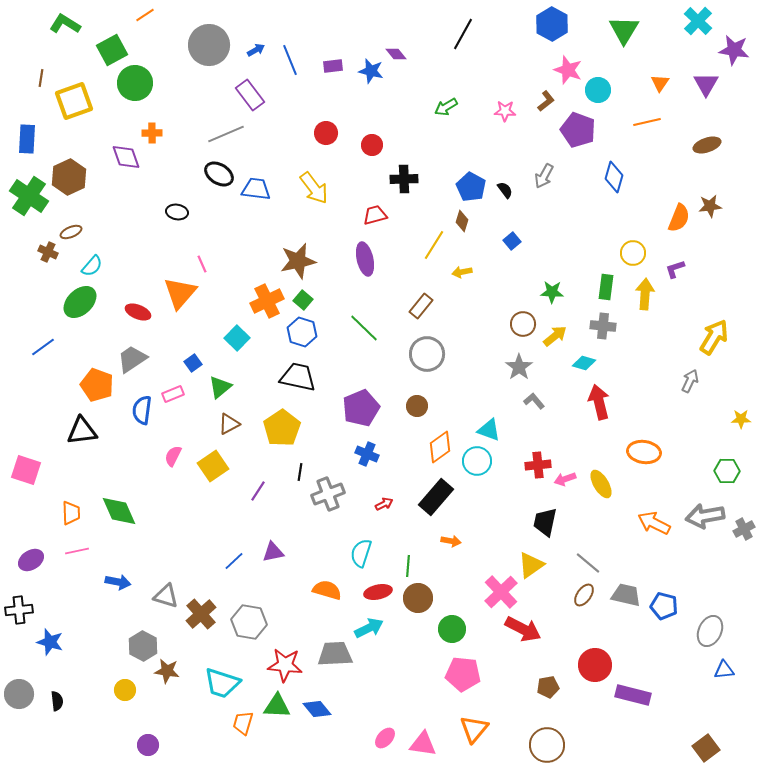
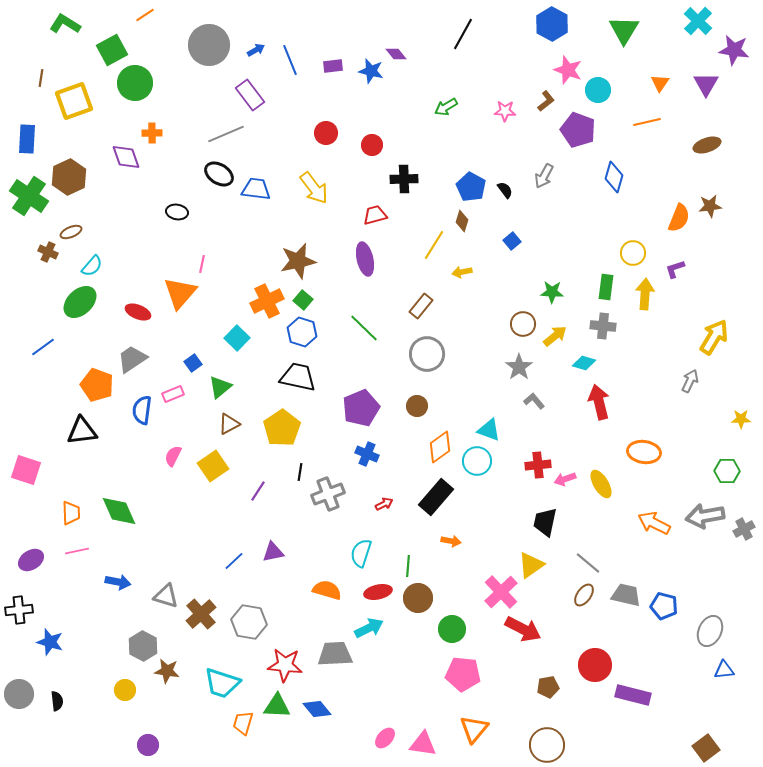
pink line at (202, 264): rotated 36 degrees clockwise
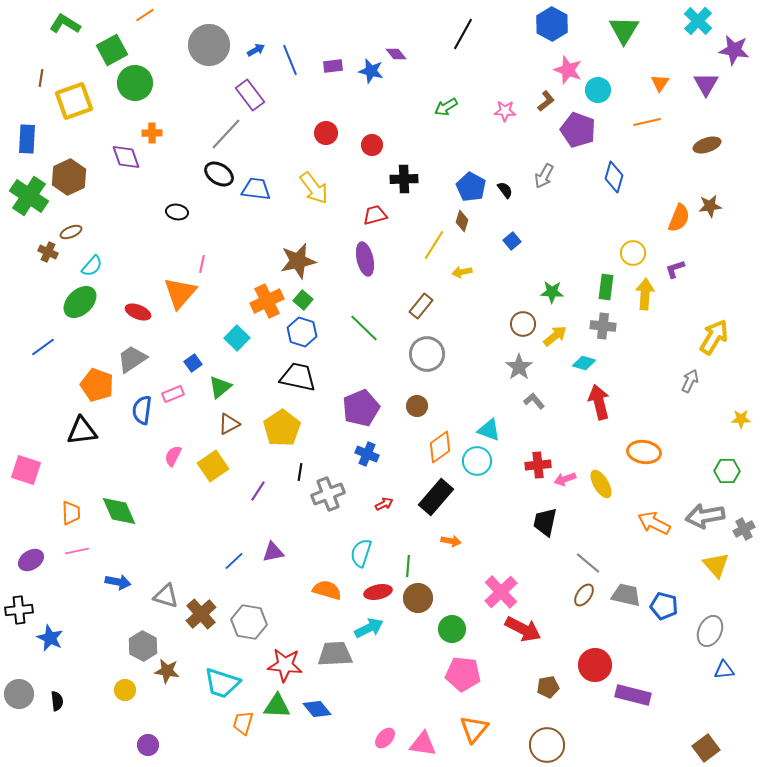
gray line at (226, 134): rotated 24 degrees counterclockwise
yellow triangle at (531, 565): moved 185 px right; rotated 36 degrees counterclockwise
blue star at (50, 642): moved 4 px up; rotated 8 degrees clockwise
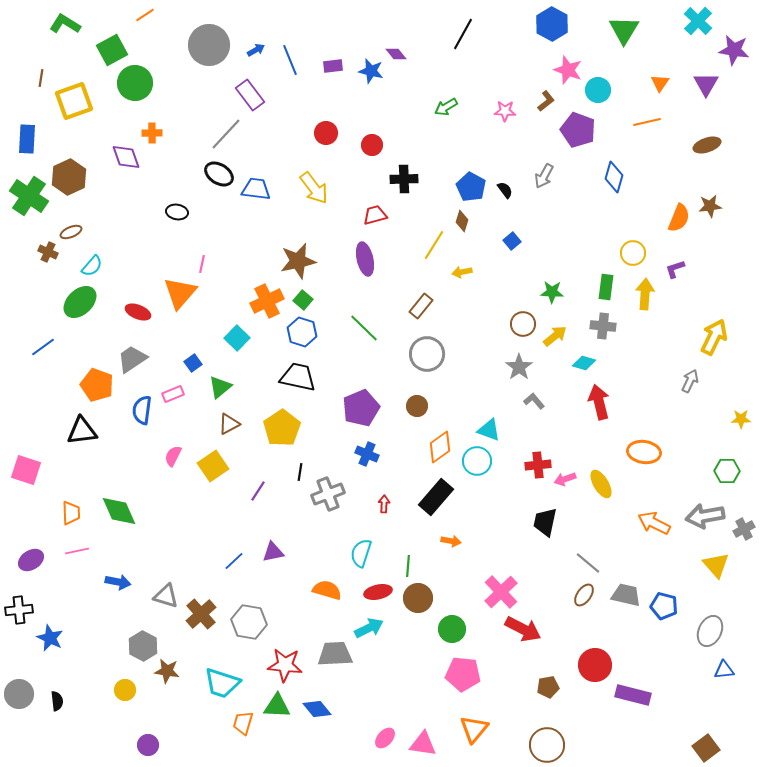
yellow arrow at (714, 337): rotated 6 degrees counterclockwise
red arrow at (384, 504): rotated 60 degrees counterclockwise
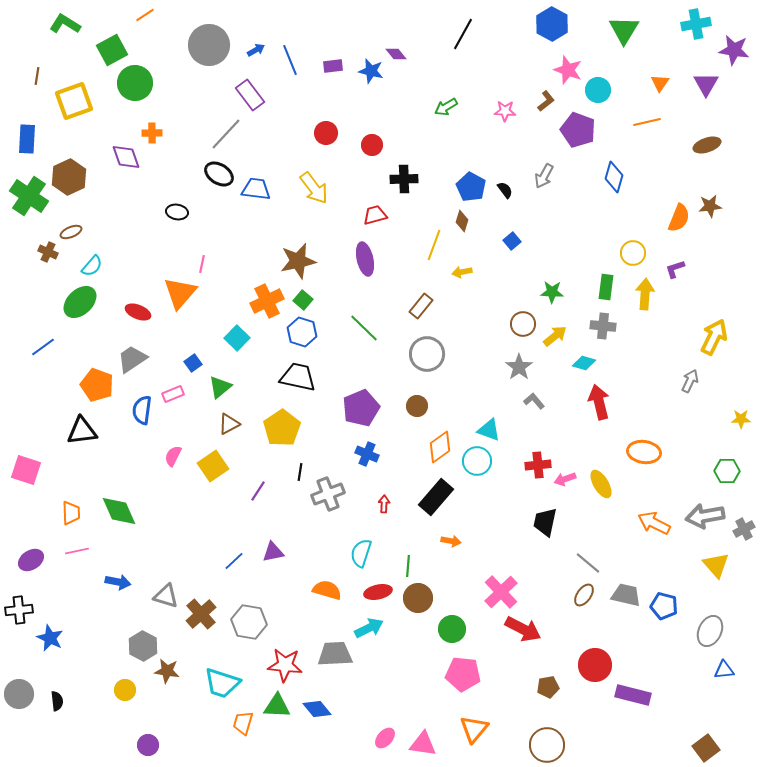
cyan cross at (698, 21): moved 2 px left, 3 px down; rotated 36 degrees clockwise
brown line at (41, 78): moved 4 px left, 2 px up
yellow line at (434, 245): rotated 12 degrees counterclockwise
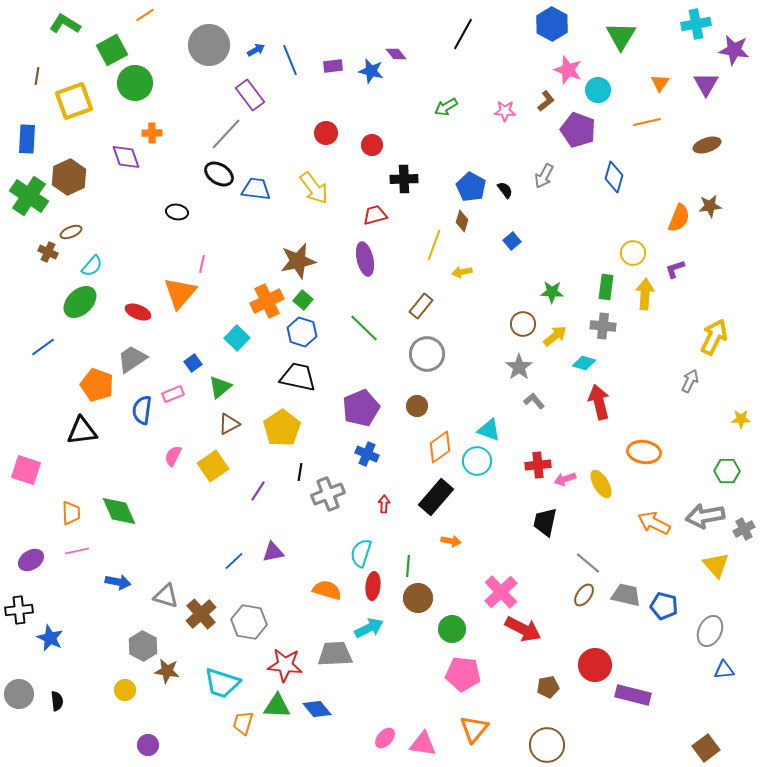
green triangle at (624, 30): moved 3 px left, 6 px down
red ellipse at (378, 592): moved 5 px left, 6 px up; rotated 72 degrees counterclockwise
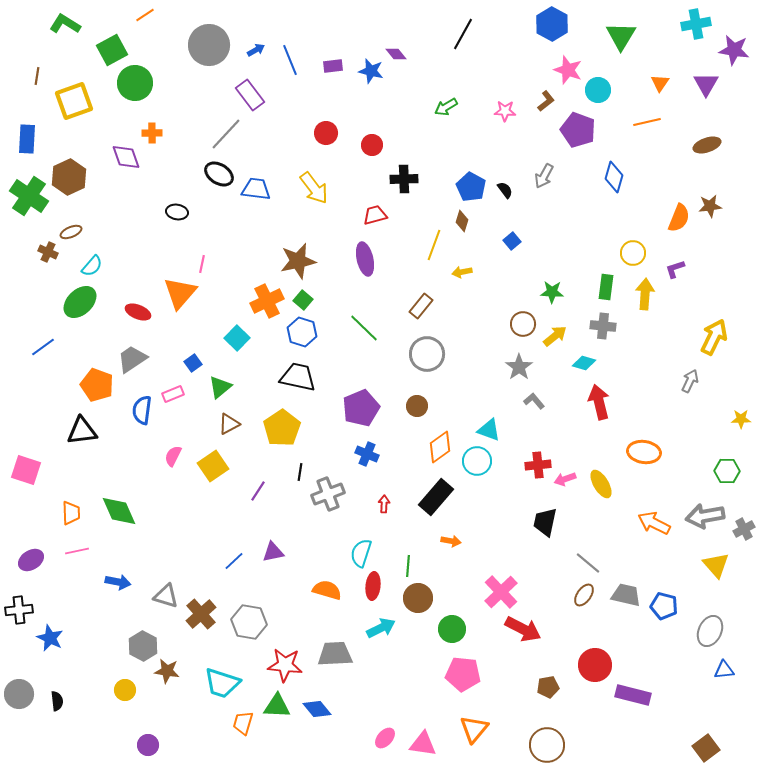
cyan arrow at (369, 628): moved 12 px right
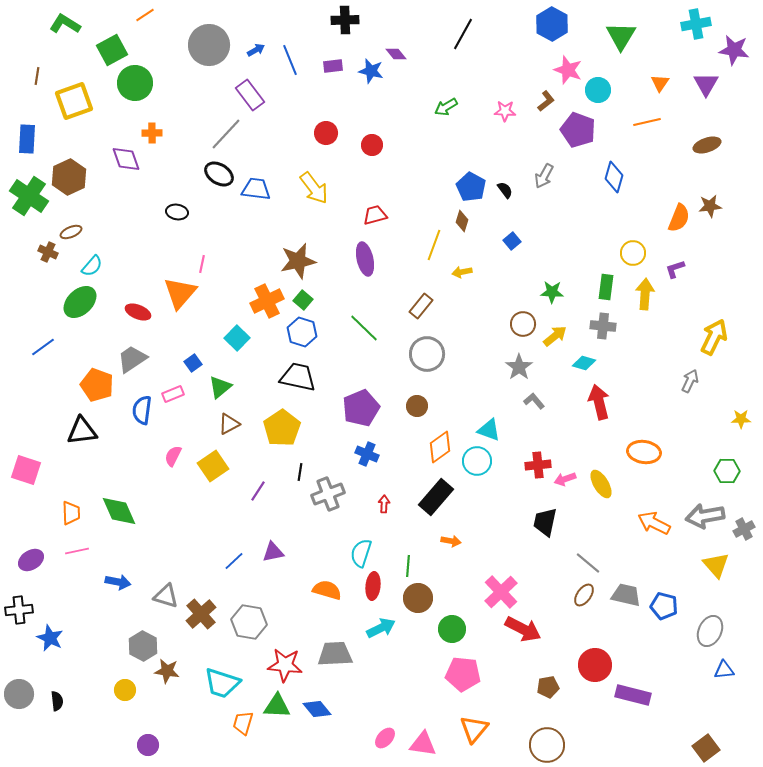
purple diamond at (126, 157): moved 2 px down
black cross at (404, 179): moved 59 px left, 159 px up
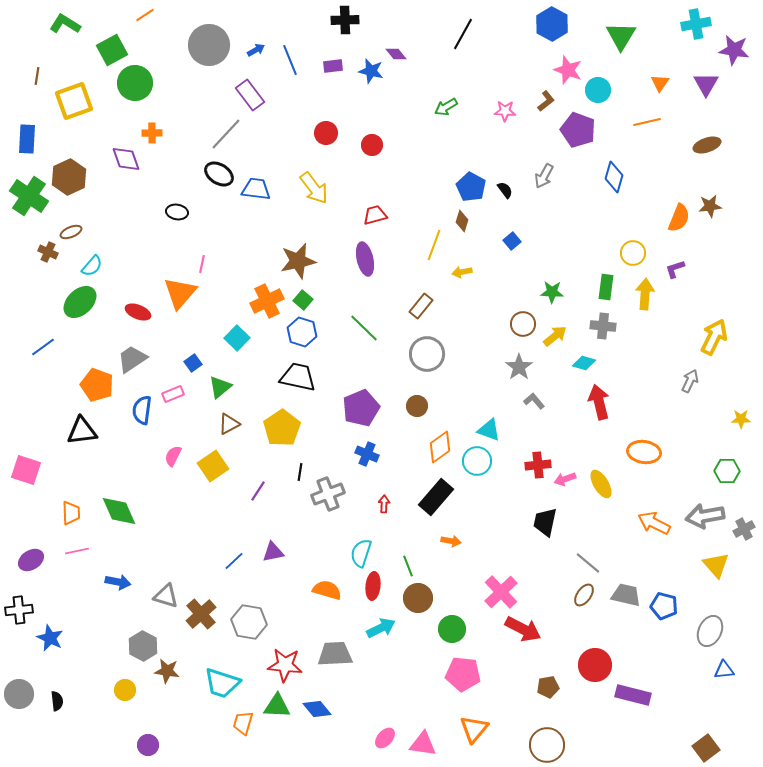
green line at (408, 566): rotated 25 degrees counterclockwise
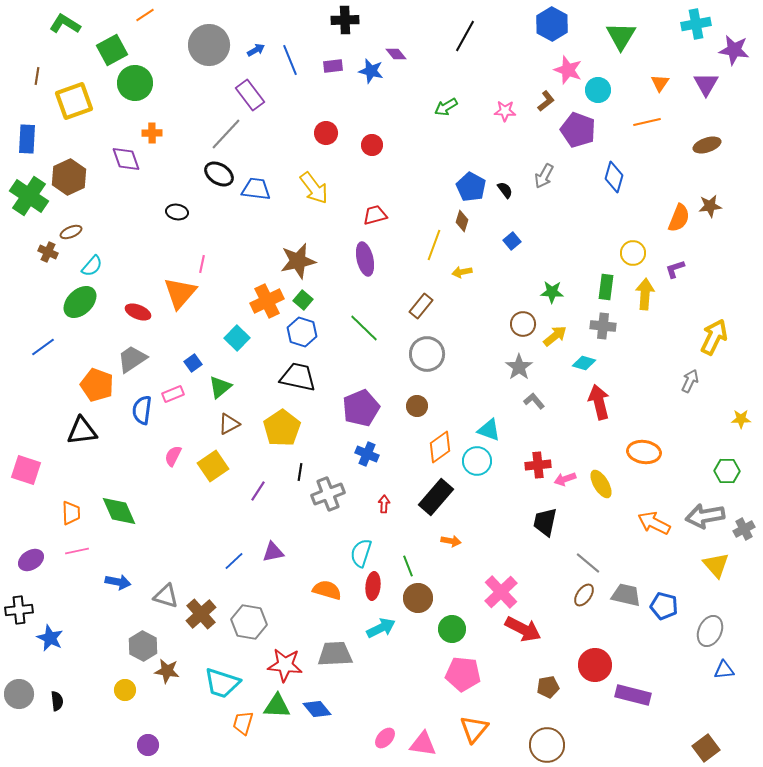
black line at (463, 34): moved 2 px right, 2 px down
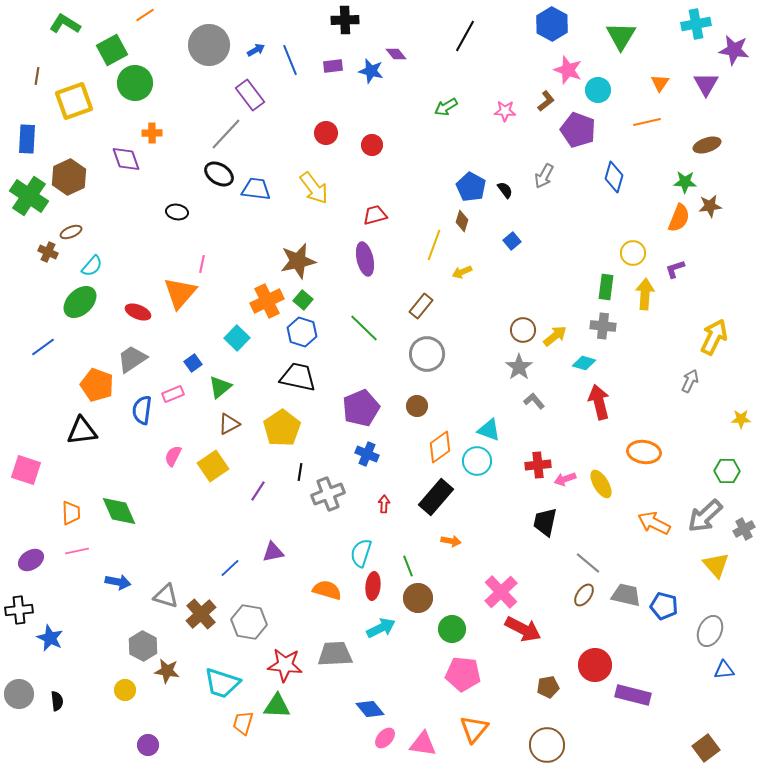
yellow arrow at (462, 272): rotated 12 degrees counterclockwise
green star at (552, 292): moved 133 px right, 110 px up
brown circle at (523, 324): moved 6 px down
gray arrow at (705, 516): rotated 33 degrees counterclockwise
blue line at (234, 561): moved 4 px left, 7 px down
blue diamond at (317, 709): moved 53 px right
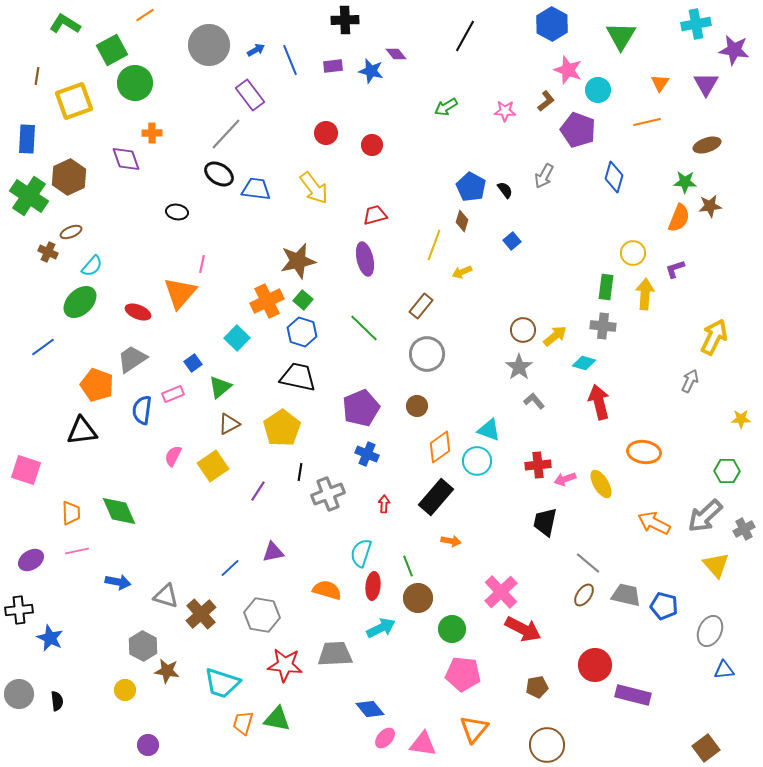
gray hexagon at (249, 622): moved 13 px right, 7 px up
brown pentagon at (548, 687): moved 11 px left
green triangle at (277, 706): moved 13 px down; rotated 8 degrees clockwise
